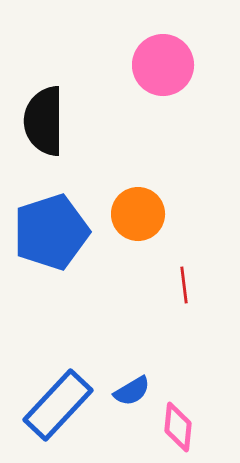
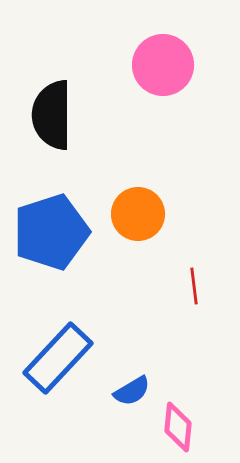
black semicircle: moved 8 px right, 6 px up
red line: moved 10 px right, 1 px down
blue rectangle: moved 47 px up
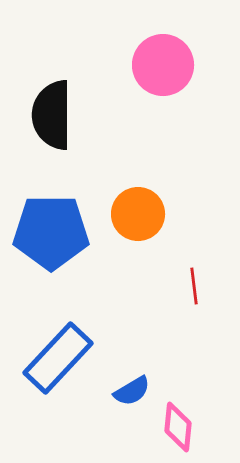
blue pentagon: rotated 18 degrees clockwise
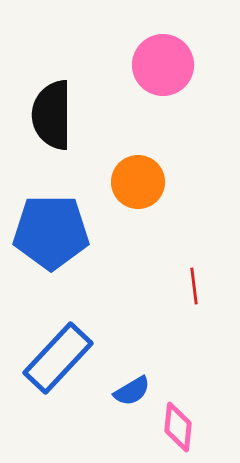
orange circle: moved 32 px up
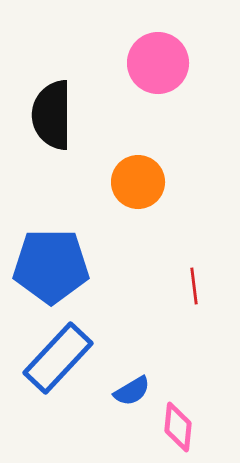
pink circle: moved 5 px left, 2 px up
blue pentagon: moved 34 px down
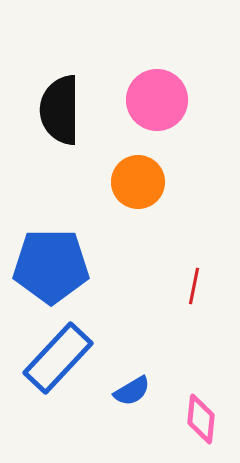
pink circle: moved 1 px left, 37 px down
black semicircle: moved 8 px right, 5 px up
red line: rotated 18 degrees clockwise
pink diamond: moved 23 px right, 8 px up
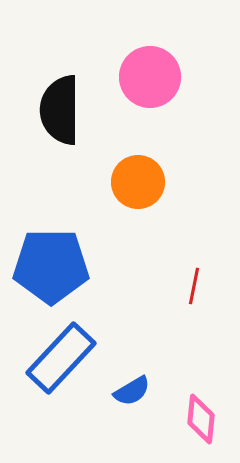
pink circle: moved 7 px left, 23 px up
blue rectangle: moved 3 px right
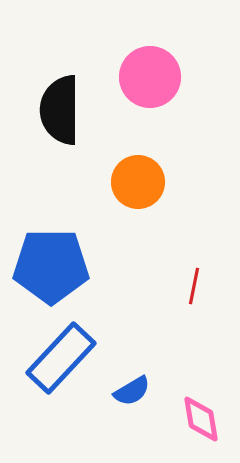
pink diamond: rotated 15 degrees counterclockwise
